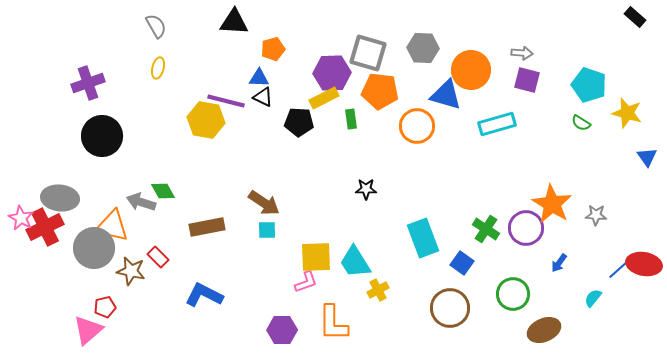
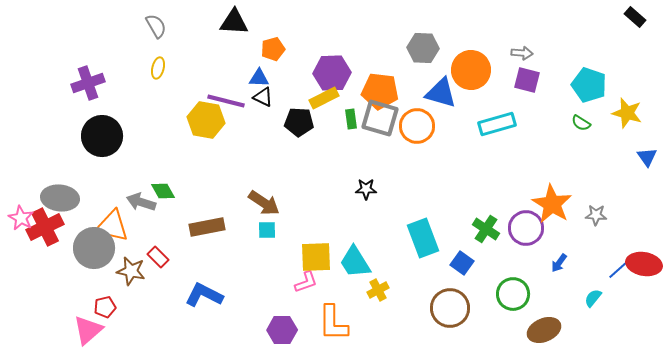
gray square at (368, 53): moved 12 px right, 65 px down
blue triangle at (446, 95): moved 5 px left, 2 px up
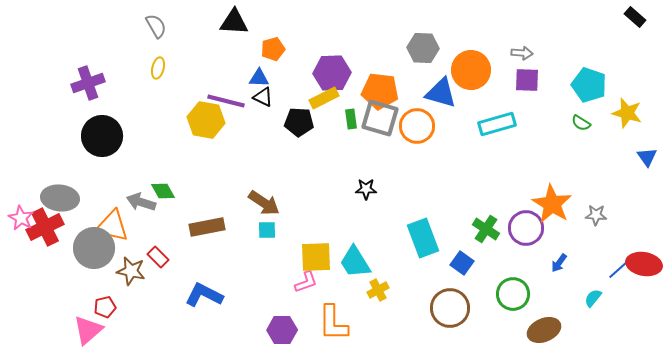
purple square at (527, 80): rotated 12 degrees counterclockwise
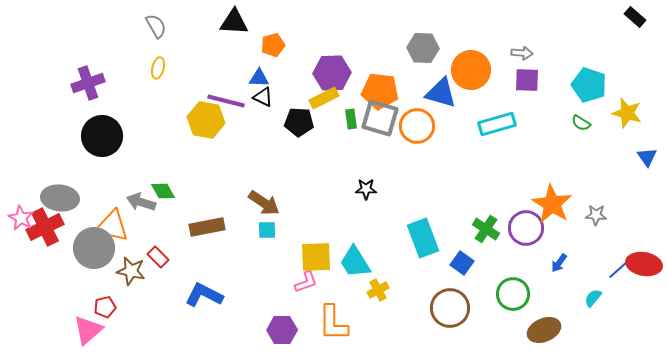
orange pentagon at (273, 49): moved 4 px up
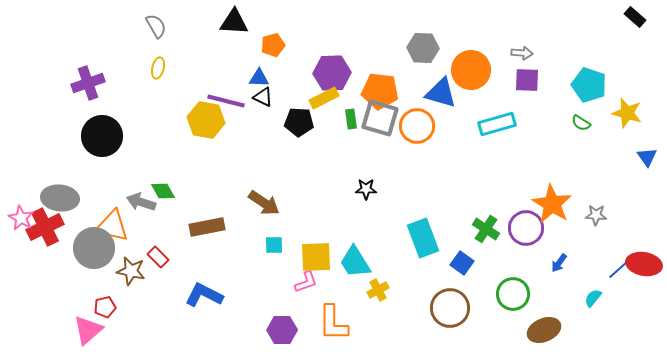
cyan square at (267, 230): moved 7 px right, 15 px down
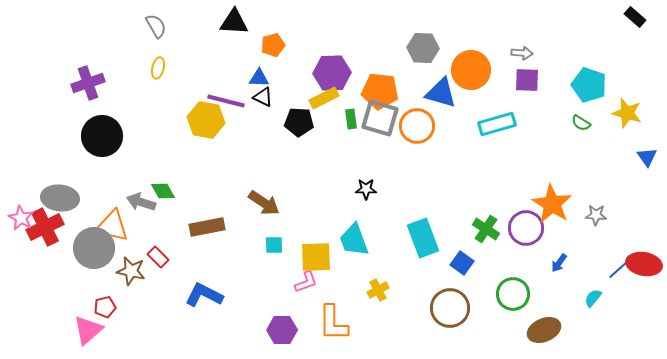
cyan trapezoid at (355, 262): moved 1 px left, 22 px up; rotated 12 degrees clockwise
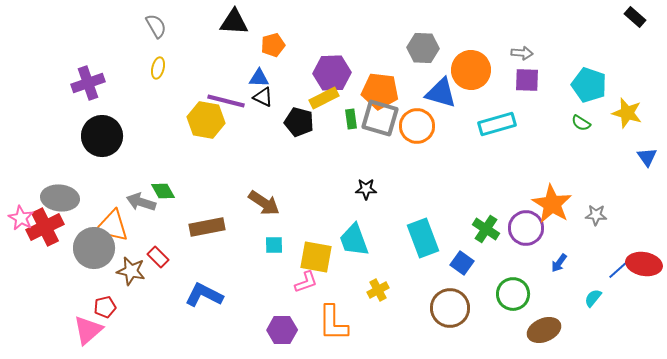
black pentagon at (299, 122): rotated 12 degrees clockwise
yellow square at (316, 257): rotated 12 degrees clockwise
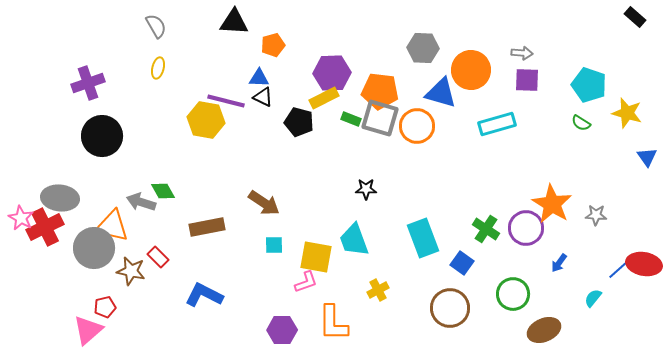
green rectangle at (351, 119): rotated 60 degrees counterclockwise
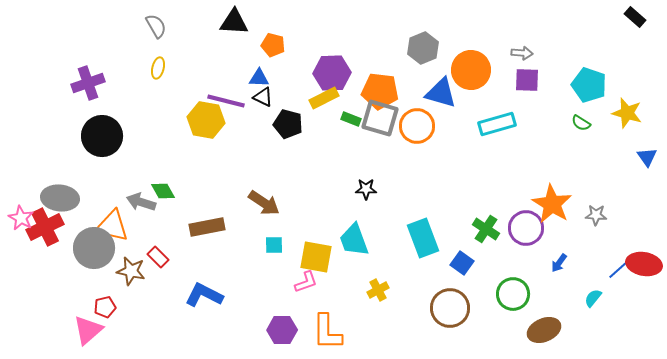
orange pentagon at (273, 45): rotated 30 degrees clockwise
gray hexagon at (423, 48): rotated 24 degrees counterclockwise
black pentagon at (299, 122): moved 11 px left, 2 px down
orange L-shape at (333, 323): moved 6 px left, 9 px down
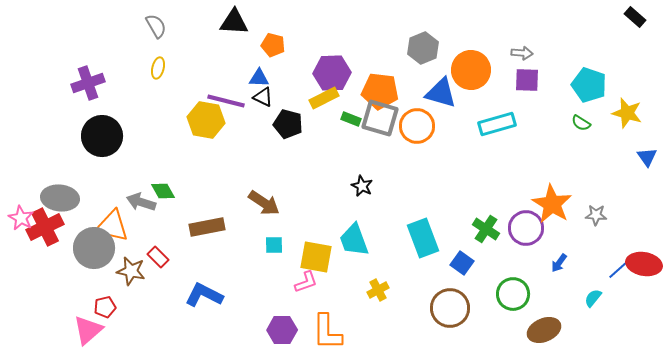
black star at (366, 189): moved 4 px left, 3 px up; rotated 25 degrees clockwise
